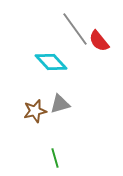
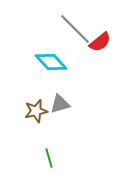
gray line: rotated 9 degrees counterclockwise
red semicircle: moved 1 px right, 1 px down; rotated 90 degrees counterclockwise
brown star: moved 1 px right
green line: moved 6 px left
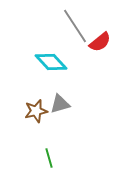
gray line: moved 3 px up; rotated 12 degrees clockwise
